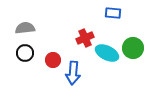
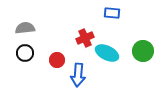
blue rectangle: moved 1 px left
green circle: moved 10 px right, 3 px down
red circle: moved 4 px right
blue arrow: moved 5 px right, 2 px down
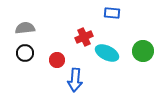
red cross: moved 1 px left, 1 px up
blue arrow: moved 3 px left, 5 px down
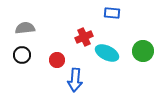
black circle: moved 3 px left, 2 px down
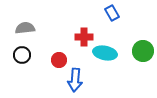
blue rectangle: rotated 56 degrees clockwise
red cross: rotated 24 degrees clockwise
cyan ellipse: moved 2 px left; rotated 15 degrees counterclockwise
red circle: moved 2 px right
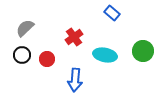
blue rectangle: rotated 21 degrees counterclockwise
gray semicircle: rotated 36 degrees counterclockwise
red cross: moved 10 px left; rotated 36 degrees counterclockwise
cyan ellipse: moved 2 px down
red circle: moved 12 px left, 1 px up
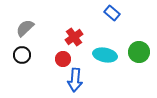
green circle: moved 4 px left, 1 px down
red circle: moved 16 px right
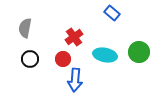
gray semicircle: rotated 36 degrees counterclockwise
black circle: moved 8 px right, 4 px down
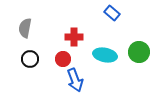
red cross: rotated 36 degrees clockwise
blue arrow: rotated 25 degrees counterclockwise
